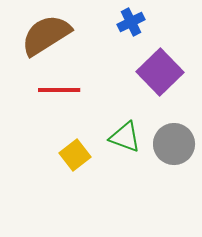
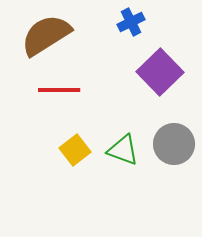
green triangle: moved 2 px left, 13 px down
yellow square: moved 5 px up
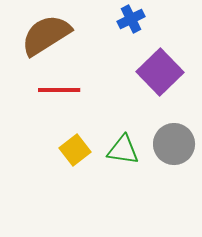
blue cross: moved 3 px up
green triangle: rotated 12 degrees counterclockwise
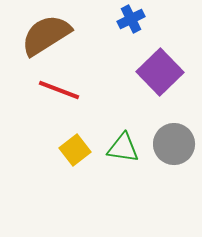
red line: rotated 21 degrees clockwise
green triangle: moved 2 px up
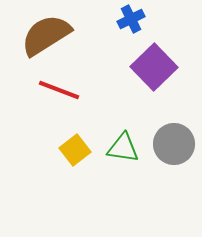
purple square: moved 6 px left, 5 px up
